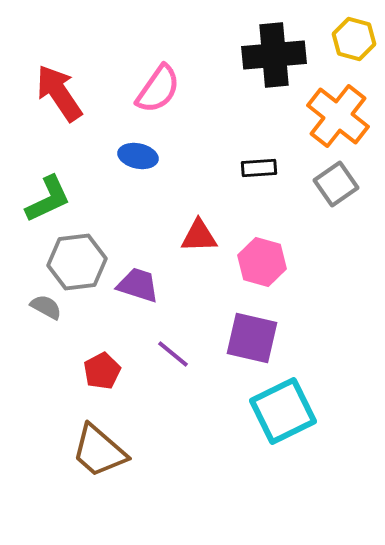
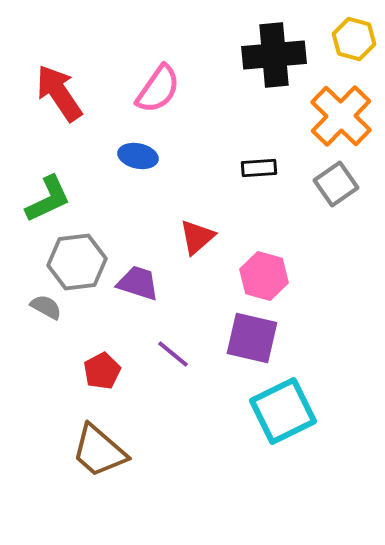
orange cross: moved 3 px right; rotated 6 degrees clockwise
red triangle: moved 2 px left, 1 px down; rotated 39 degrees counterclockwise
pink hexagon: moved 2 px right, 14 px down
purple trapezoid: moved 2 px up
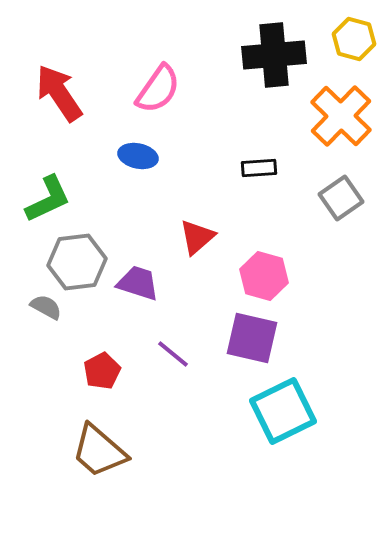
gray square: moved 5 px right, 14 px down
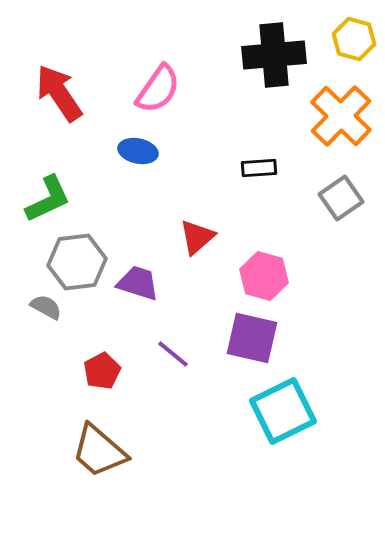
blue ellipse: moved 5 px up
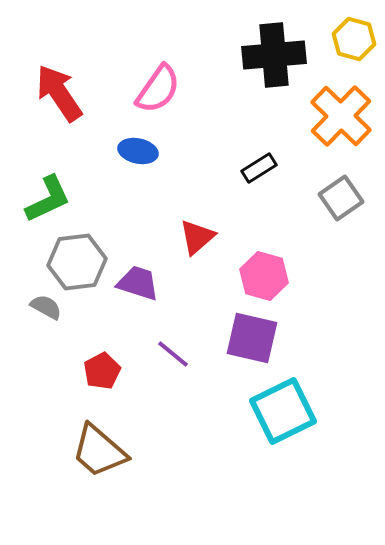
black rectangle: rotated 28 degrees counterclockwise
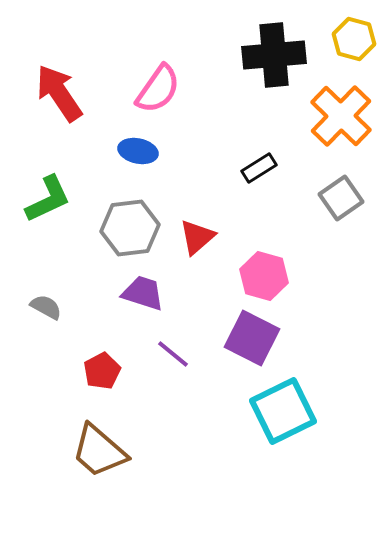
gray hexagon: moved 53 px right, 34 px up
purple trapezoid: moved 5 px right, 10 px down
purple square: rotated 14 degrees clockwise
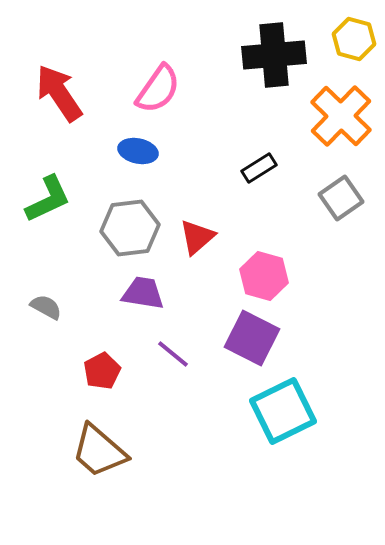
purple trapezoid: rotated 9 degrees counterclockwise
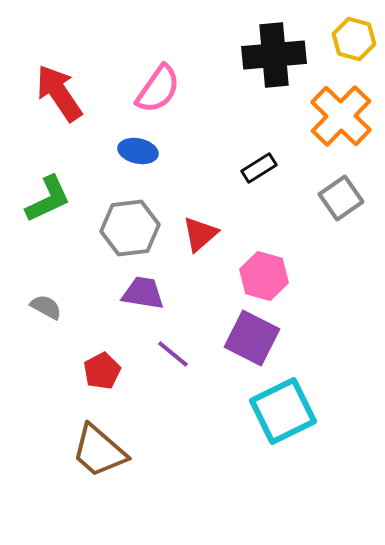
red triangle: moved 3 px right, 3 px up
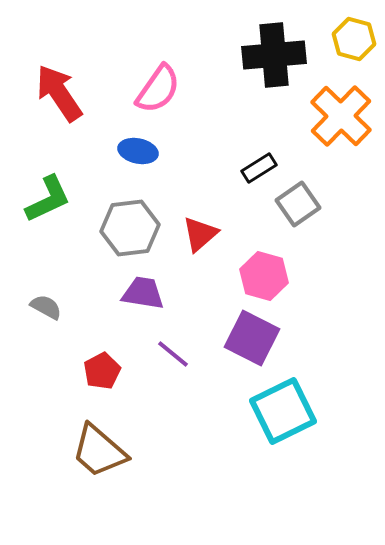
gray square: moved 43 px left, 6 px down
